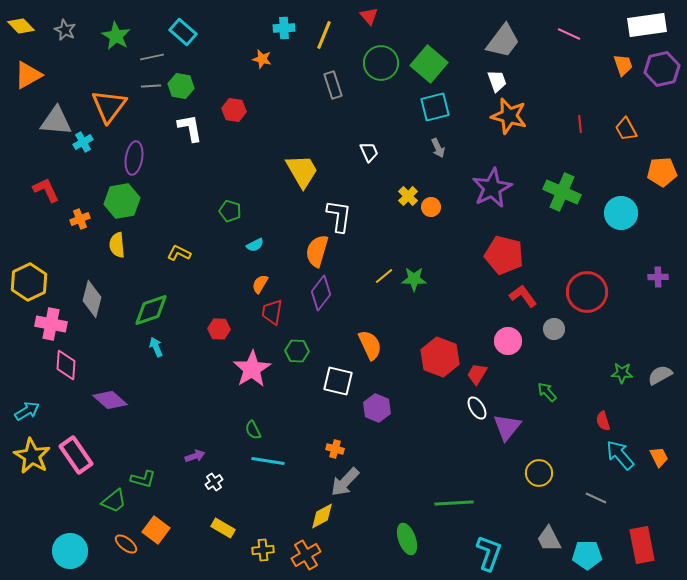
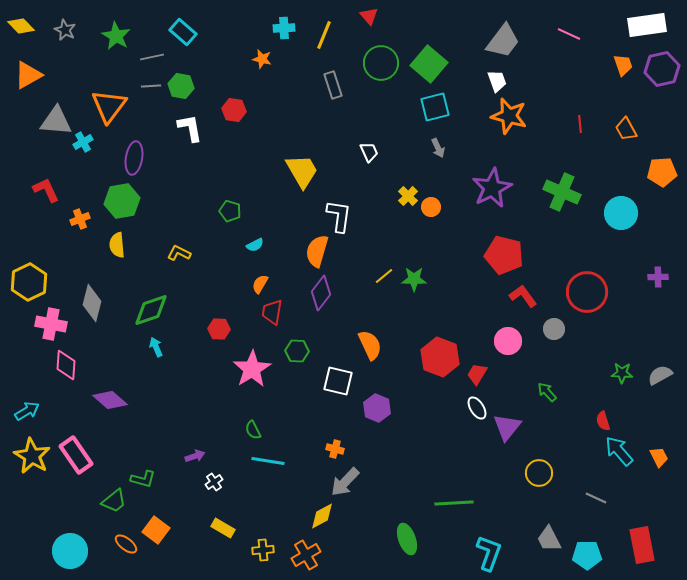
gray diamond at (92, 299): moved 4 px down
cyan arrow at (620, 455): moved 1 px left, 4 px up
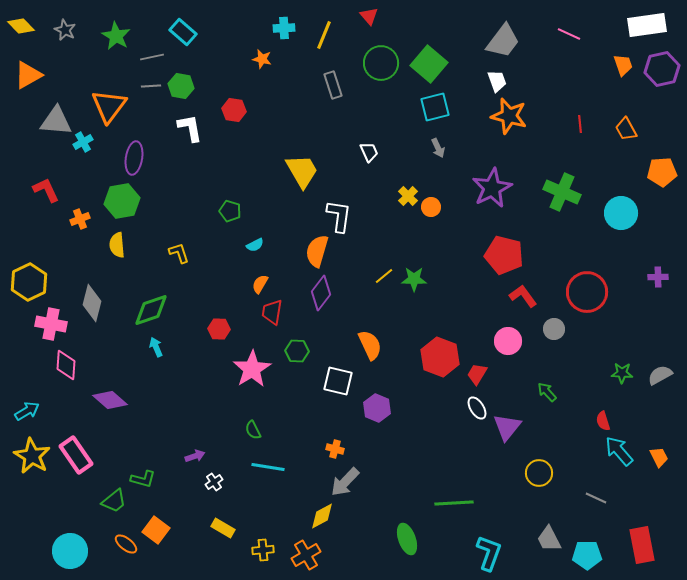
yellow L-shape at (179, 253): rotated 45 degrees clockwise
cyan line at (268, 461): moved 6 px down
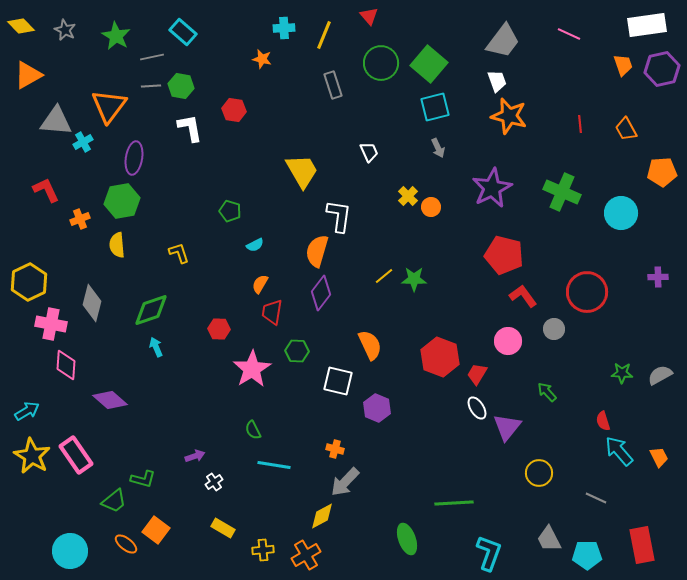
cyan line at (268, 467): moved 6 px right, 2 px up
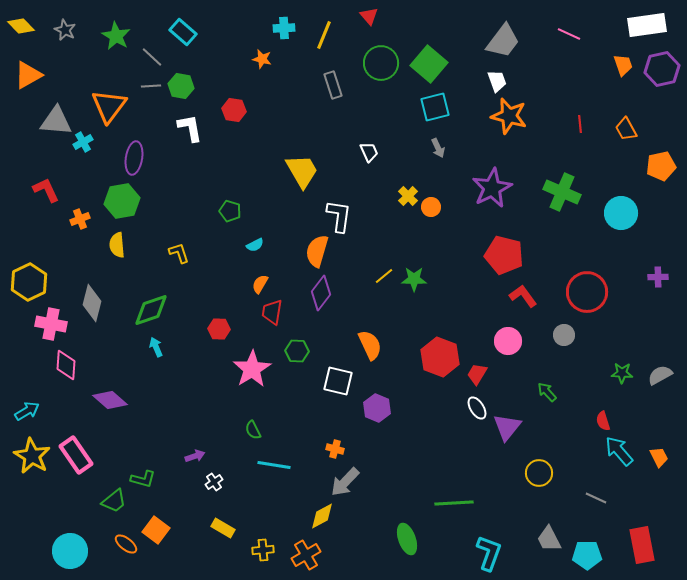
gray line at (152, 57): rotated 55 degrees clockwise
orange pentagon at (662, 172): moved 1 px left, 6 px up; rotated 8 degrees counterclockwise
gray circle at (554, 329): moved 10 px right, 6 px down
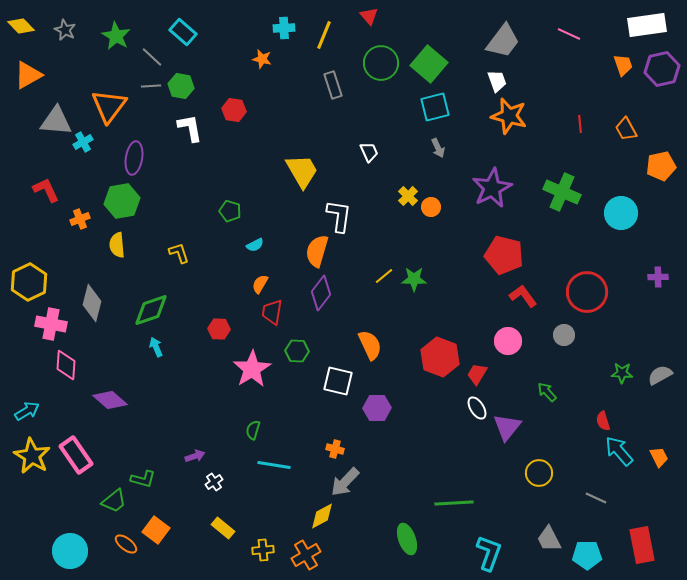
purple hexagon at (377, 408): rotated 24 degrees counterclockwise
green semicircle at (253, 430): rotated 42 degrees clockwise
yellow rectangle at (223, 528): rotated 10 degrees clockwise
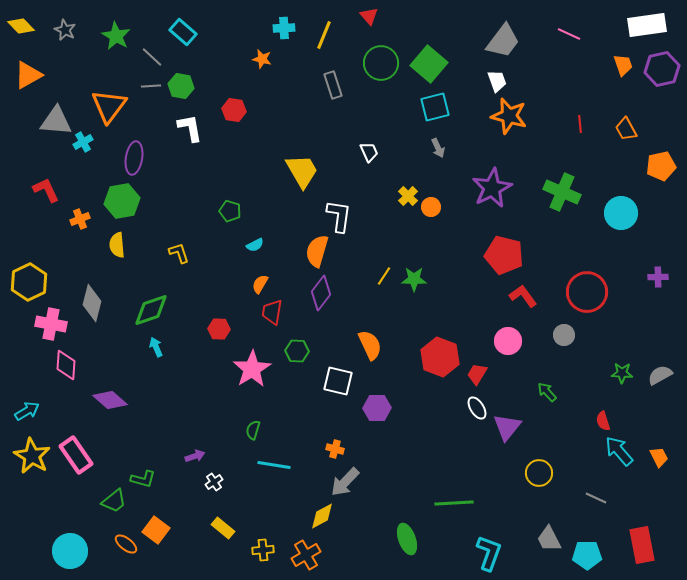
yellow line at (384, 276): rotated 18 degrees counterclockwise
